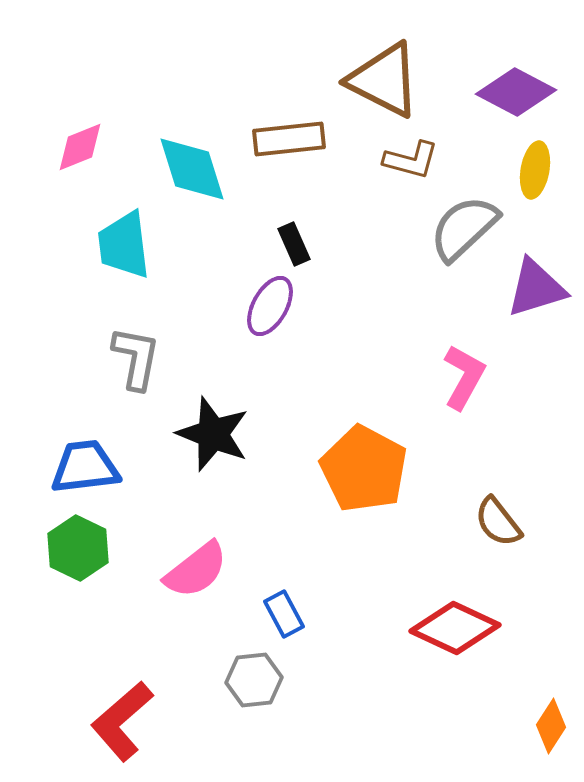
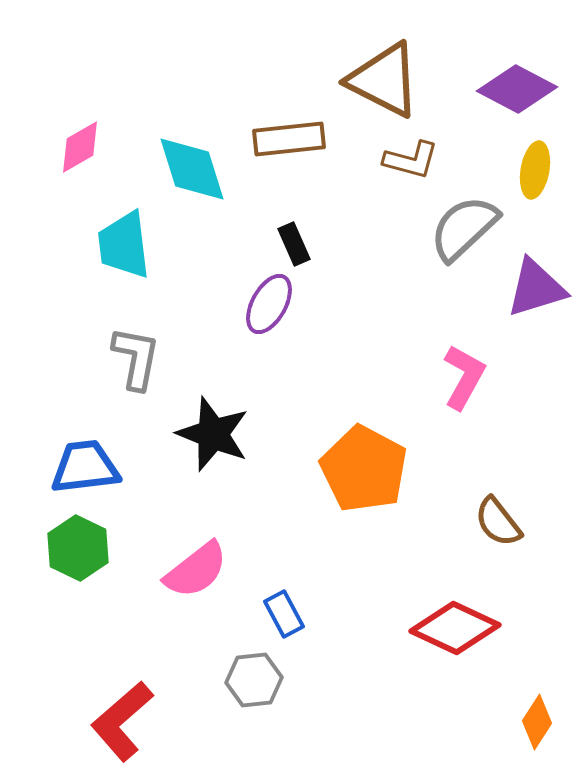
purple diamond: moved 1 px right, 3 px up
pink diamond: rotated 8 degrees counterclockwise
purple ellipse: moved 1 px left, 2 px up
orange diamond: moved 14 px left, 4 px up
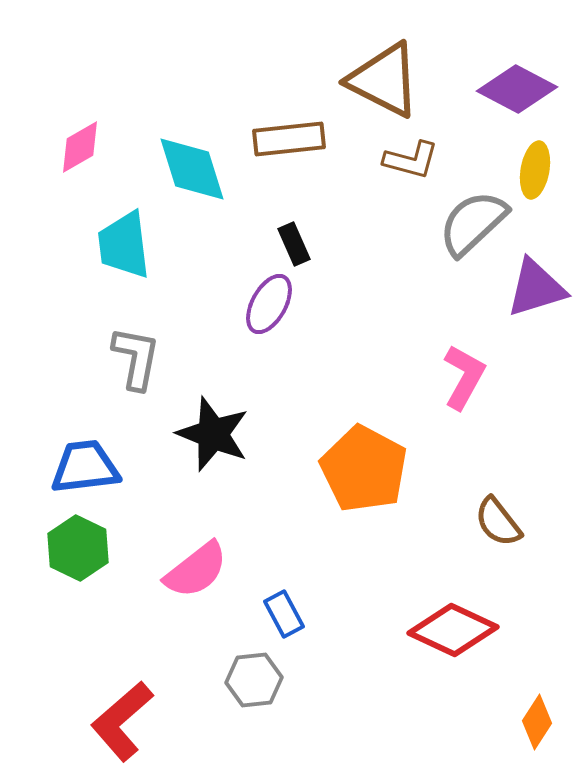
gray semicircle: moved 9 px right, 5 px up
red diamond: moved 2 px left, 2 px down
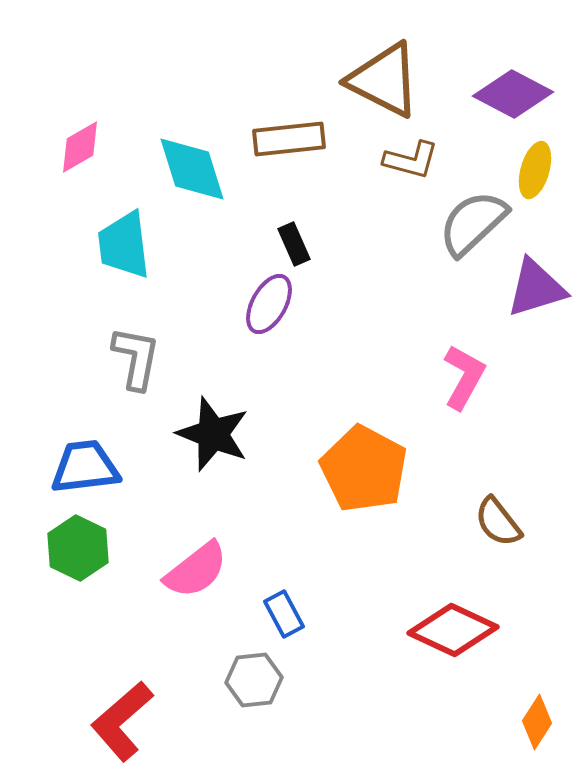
purple diamond: moved 4 px left, 5 px down
yellow ellipse: rotated 6 degrees clockwise
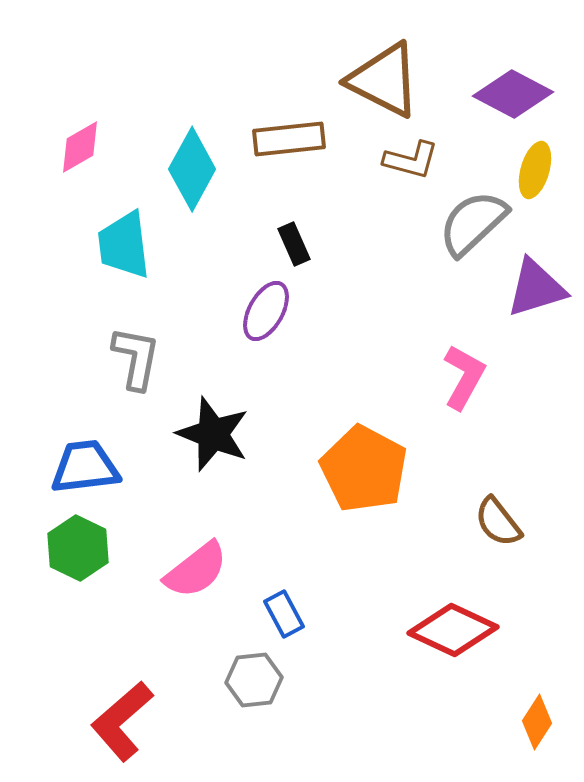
cyan diamond: rotated 46 degrees clockwise
purple ellipse: moved 3 px left, 7 px down
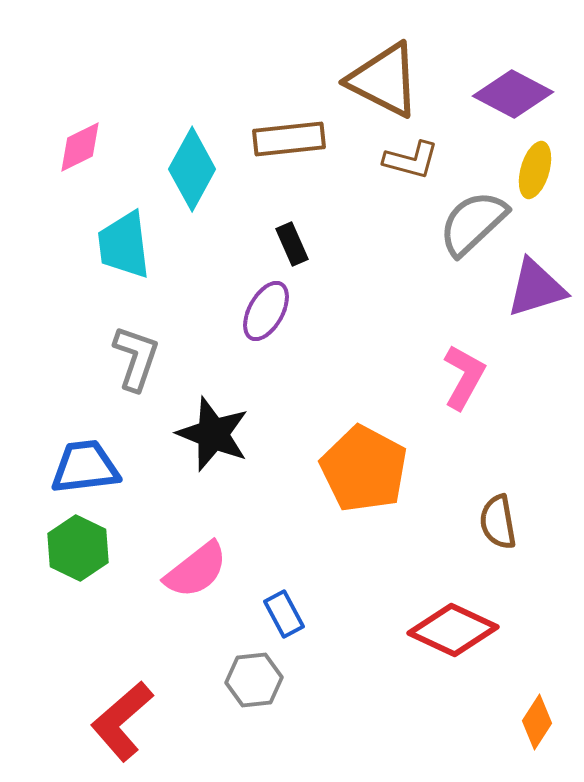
pink diamond: rotated 4 degrees clockwise
black rectangle: moved 2 px left
gray L-shape: rotated 8 degrees clockwise
brown semicircle: rotated 28 degrees clockwise
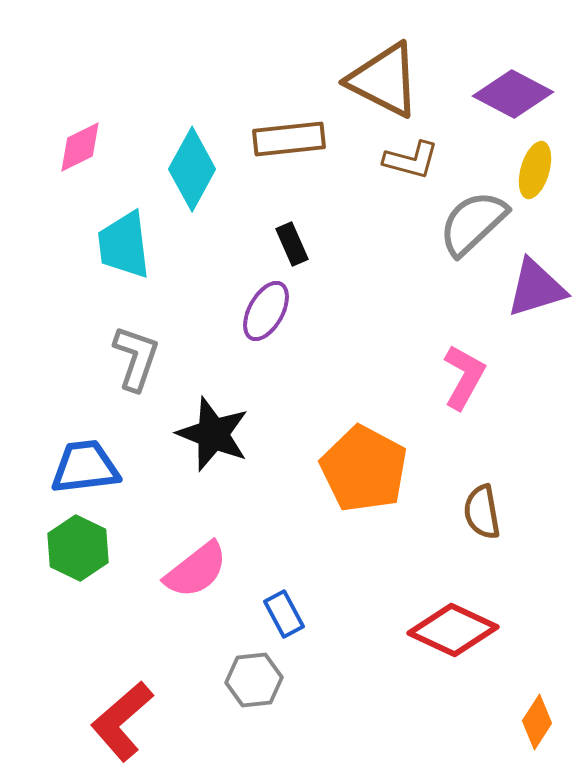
brown semicircle: moved 16 px left, 10 px up
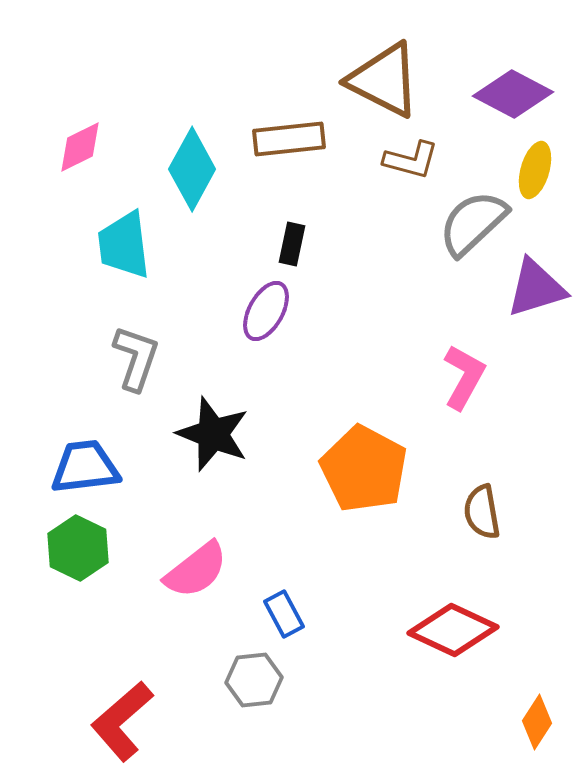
black rectangle: rotated 36 degrees clockwise
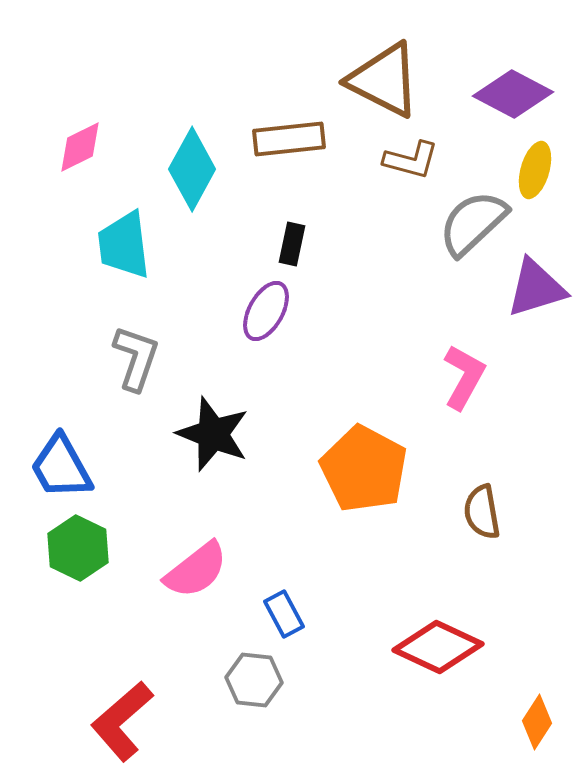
blue trapezoid: moved 24 px left; rotated 112 degrees counterclockwise
red diamond: moved 15 px left, 17 px down
gray hexagon: rotated 12 degrees clockwise
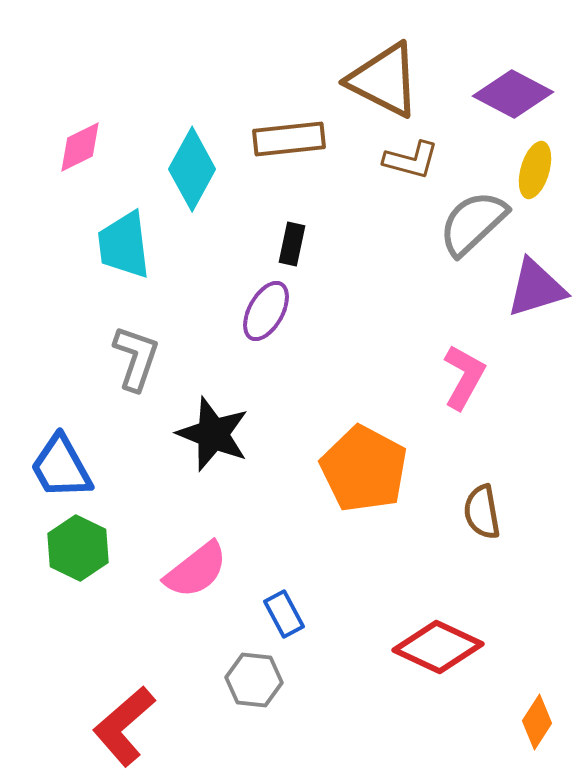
red L-shape: moved 2 px right, 5 px down
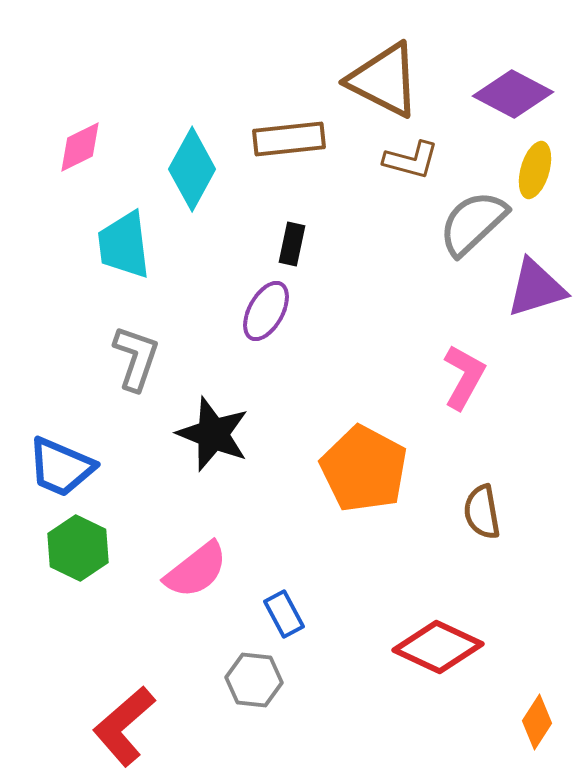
blue trapezoid: rotated 38 degrees counterclockwise
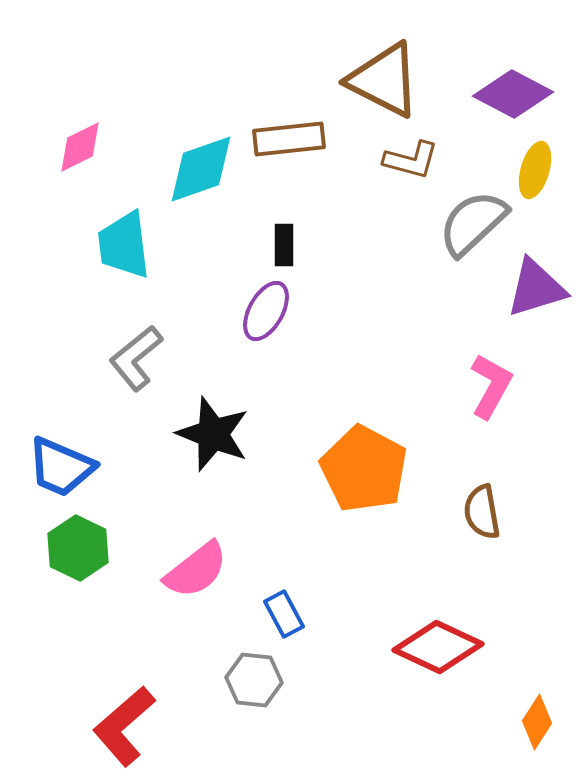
cyan diamond: moved 9 px right; rotated 42 degrees clockwise
black rectangle: moved 8 px left, 1 px down; rotated 12 degrees counterclockwise
gray L-shape: rotated 148 degrees counterclockwise
pink L-shape: moved 27 px right, 9 px down
